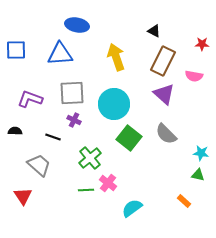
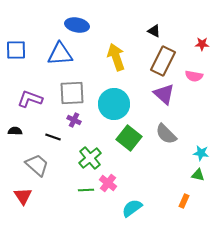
gray trapezoid: moved 2 px left
orange rectangle: rotated 72 degrees clockwise
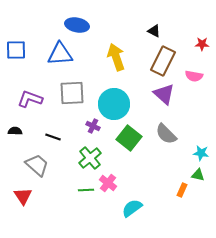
purple cross: moved 19 px right, 6 px down
orange rectangle: moved 2 px left, 11 px up
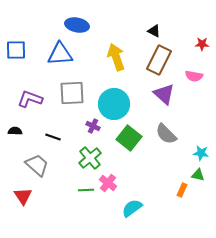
brown rectangle: moved 4 px left, 1 px up
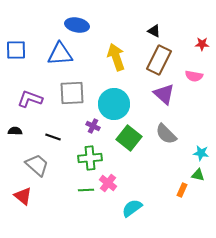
green cross: rotated 35 degrees clockwise
red triangle: rotated 18 degrees counterclockwise
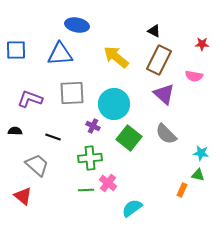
yellow arrow: rotated 32 degrees counterclockwise
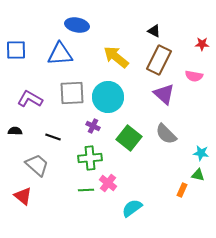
purple L-shape: rotated 10 degrees clockwise
cyan circle: moved 6 px left, 7 px up
